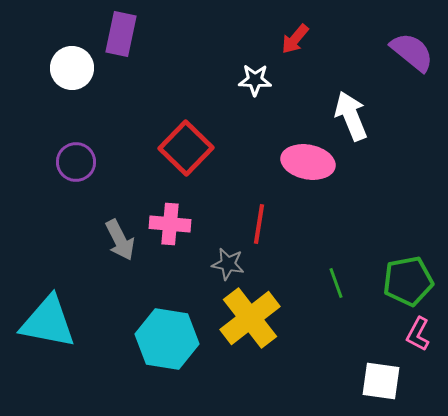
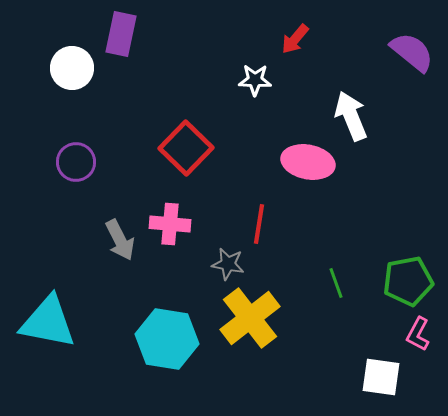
white square: moved 4 px up
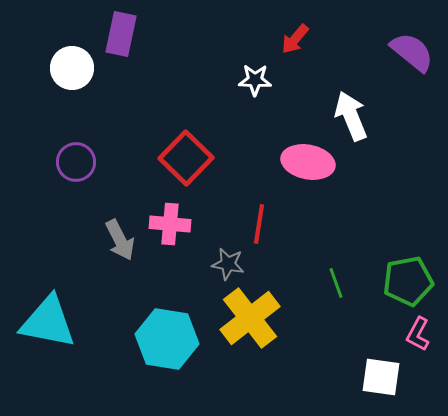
red square: moved 10 px down
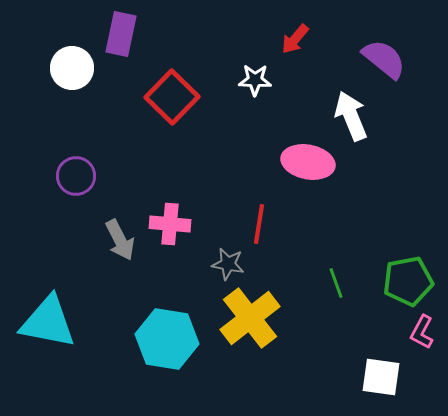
purple semicircle: moved 28 px left, 7 px down
red square: moved 14 px left, 61 px up
purple circle: moved 14 px down
pink L-shape: moved 4 px right, 2 px up
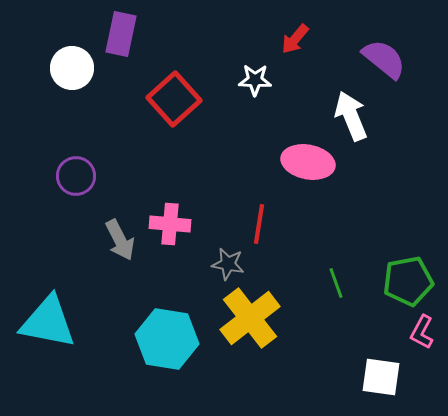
red square: moved 2 px right, 2 px down; rotated 4 degrees clockwise
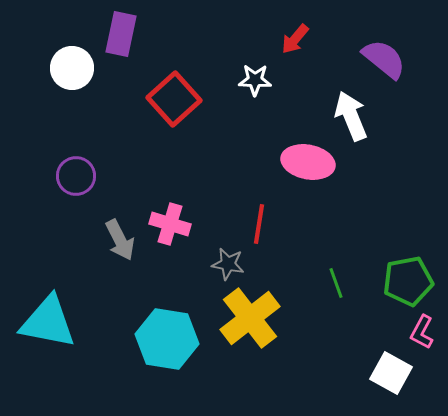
pink cross: rotated 12 degrees clockwise
white square: moved 10 px right, 4 px up; rotated 21 degrees clockwise
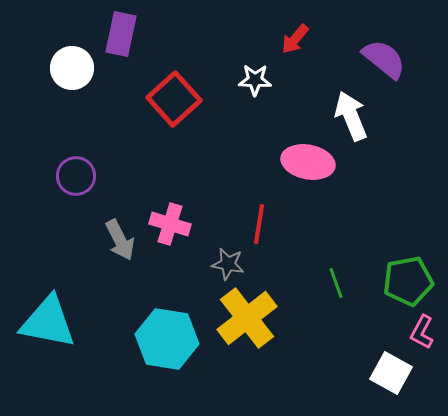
yellow cross: moved 3 px left
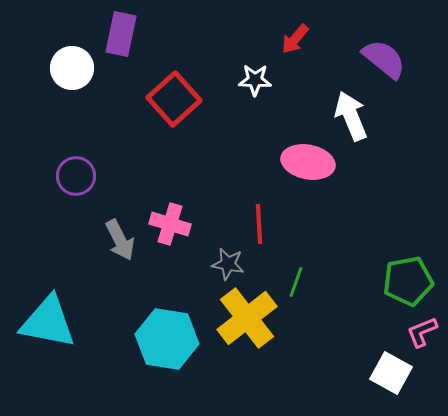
red line: rotated 12 degrees counterclockwise
green line: moved 40 px left, 1 px up; rotated 40 degrees clockwise
pink L-shape: rotated 40 degrees clockwise
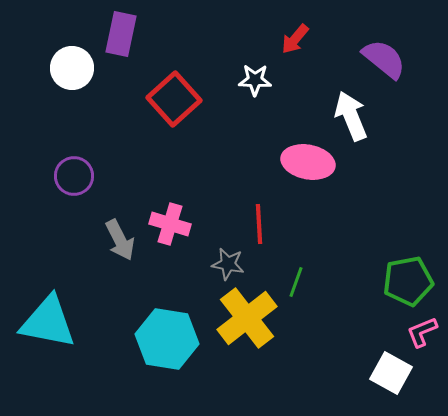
purple circle: moved 2 px left
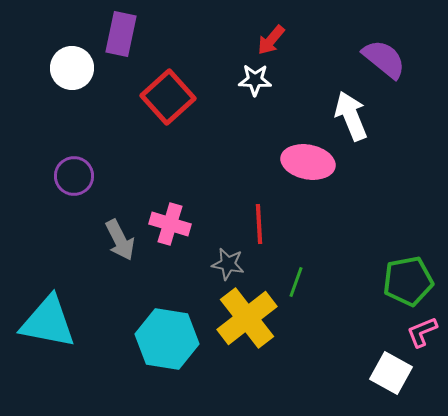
red arrow: moved 24 px left, 1 px down
red square: moved 6 px left, 2 px up
